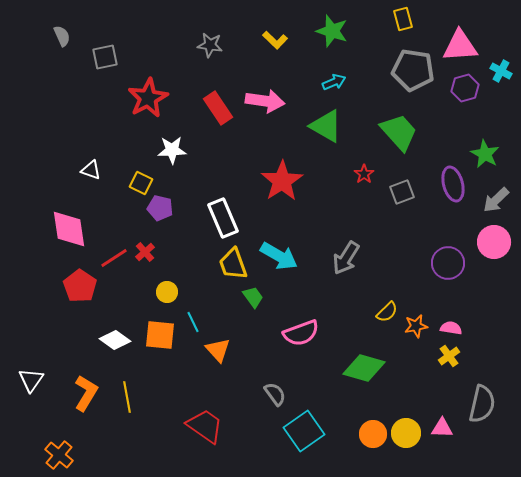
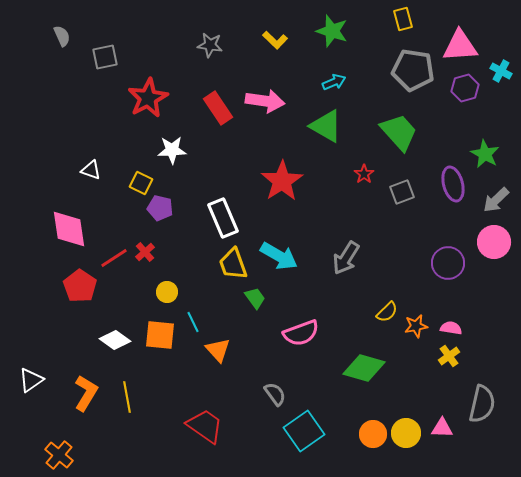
green trapezoid at (253, 297): moved 2 px right, 1 px down
white triangle at (31, 380): rotated 20 degrees clockwise
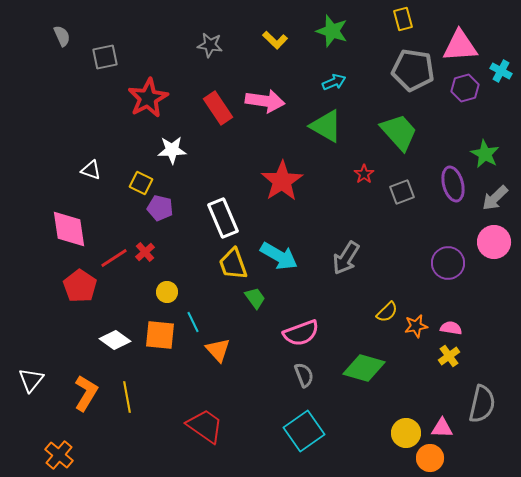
gray arrow at (496, 200): moved 1 px left, 2 px up
white triangle at (31, 380): rotated 16 degrees counterclockwise
gray semicircle at (275, 394): moved 29 px right, 19 px up; rotated 15 degrees clockwise
orange circle at (373, 434): moved 57 px right, 24 px down
